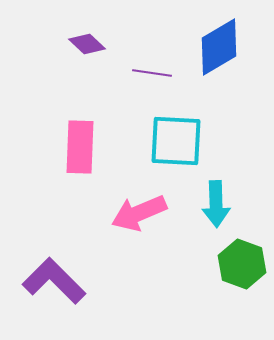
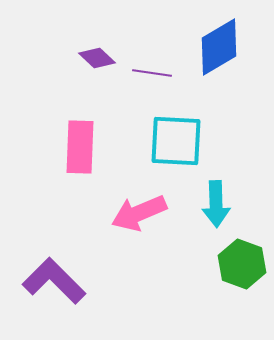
purple diamond: moved 10 px right, 14 px down
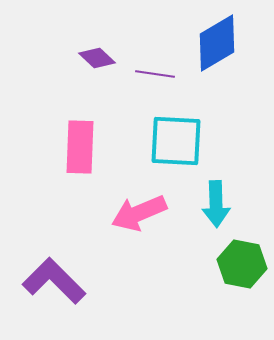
blue diamond: moved 2 px left, 4 px up
purple line: moved 3 px right, 1 px down
green hexagon: rotated 9 degrees counterclockwise
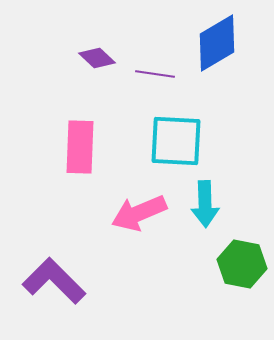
cyan arrow: moved 11 px left
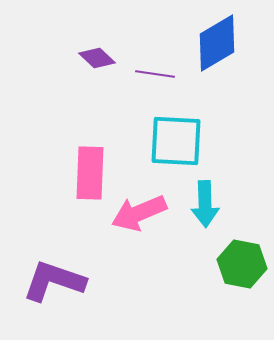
pink rectangle: moved 10 px right, 26 px down
purple L-shape: rotated 26 degrees counterclockwise
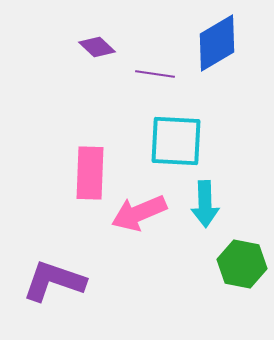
purple diamond: moved 11 px up
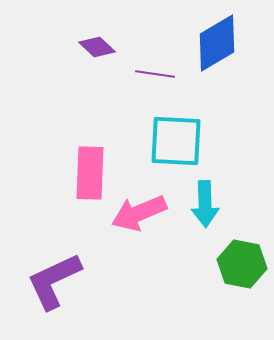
purple L-shape: rotated 44 degrees counterclockwise
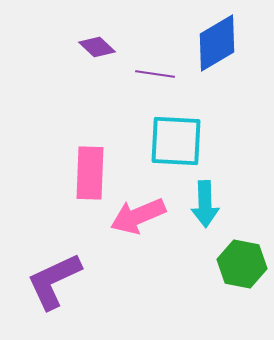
pink arrow: moved 1 px left, 3 px down
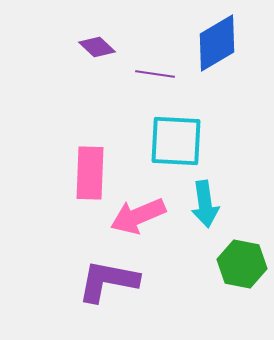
cyan arrow: rotated 6 degrees counterclockwise
purple L-shape: moved 54 px right; rotated 36 degrees clockwise
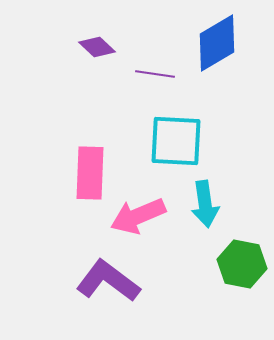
purple L-shape: rotated 26 degrees clockwise
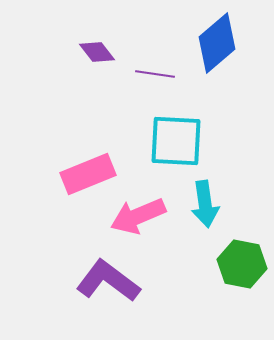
blue diamond: rotated 10 degrees counterclockwise
purple diamond: moved 5 px down; rotated 9 degrees clockwise
pink rectangle: moved 2 px left, 1 px down; rotated 66 degrees clockwise
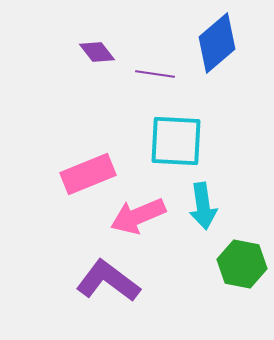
cyan arrow: moved 2 px left, 2 px down
